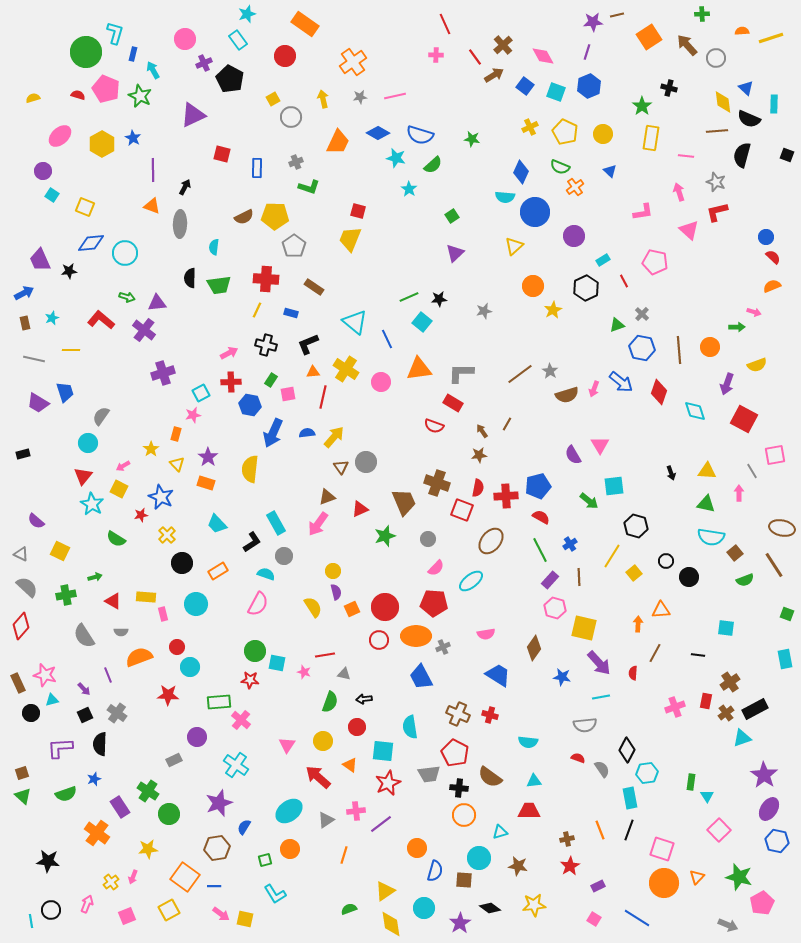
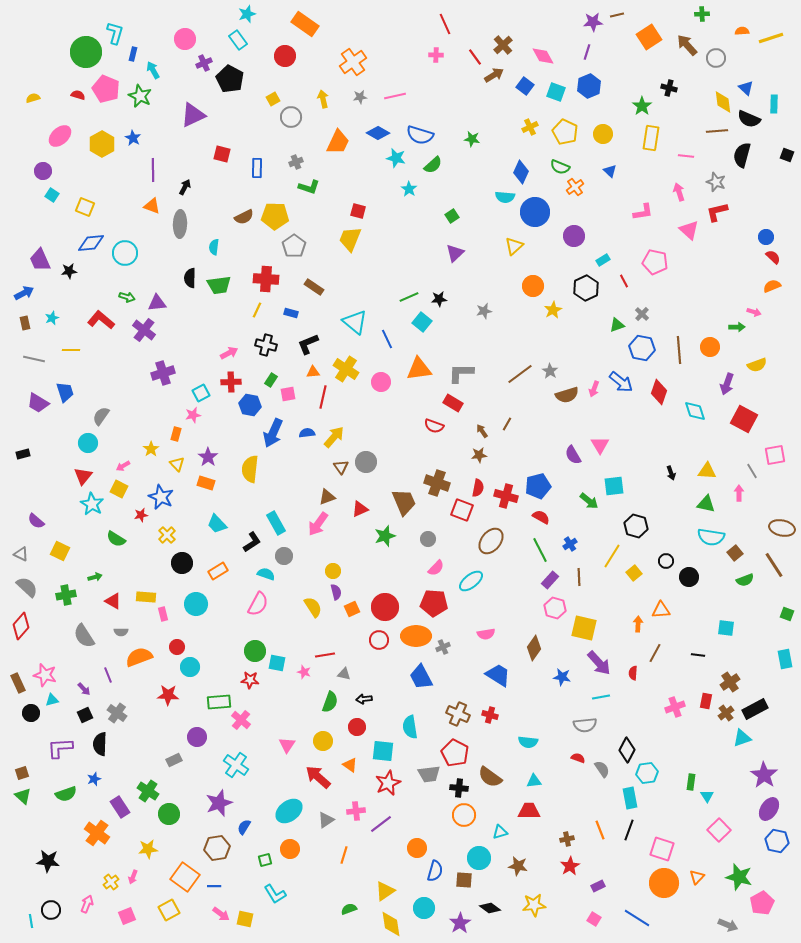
red cross at (506, 496): rotated 20 degrees clockwise
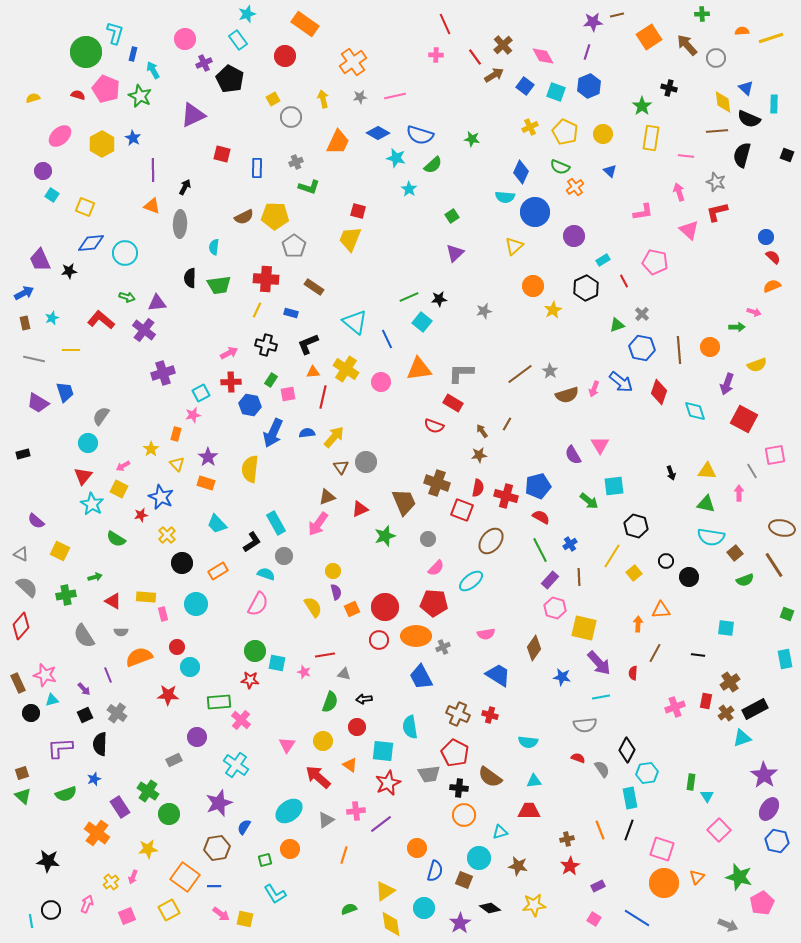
brown square at (464, 880): rotated 18 degrees clockwise
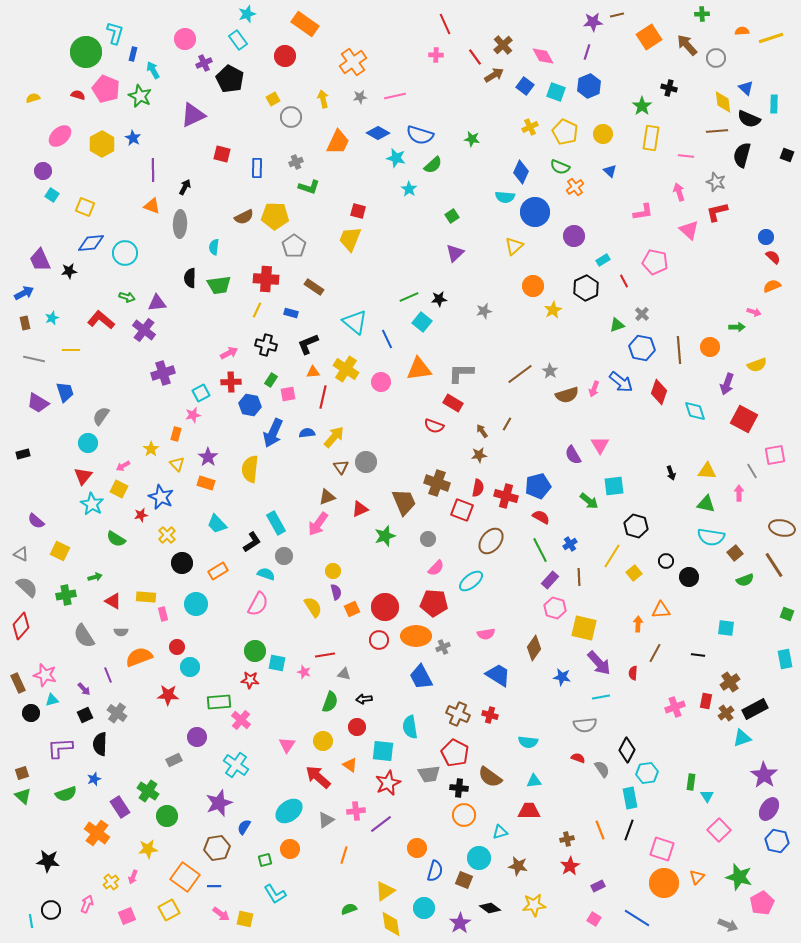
green circle at (169, 814): moved 2 px left, 2 px down
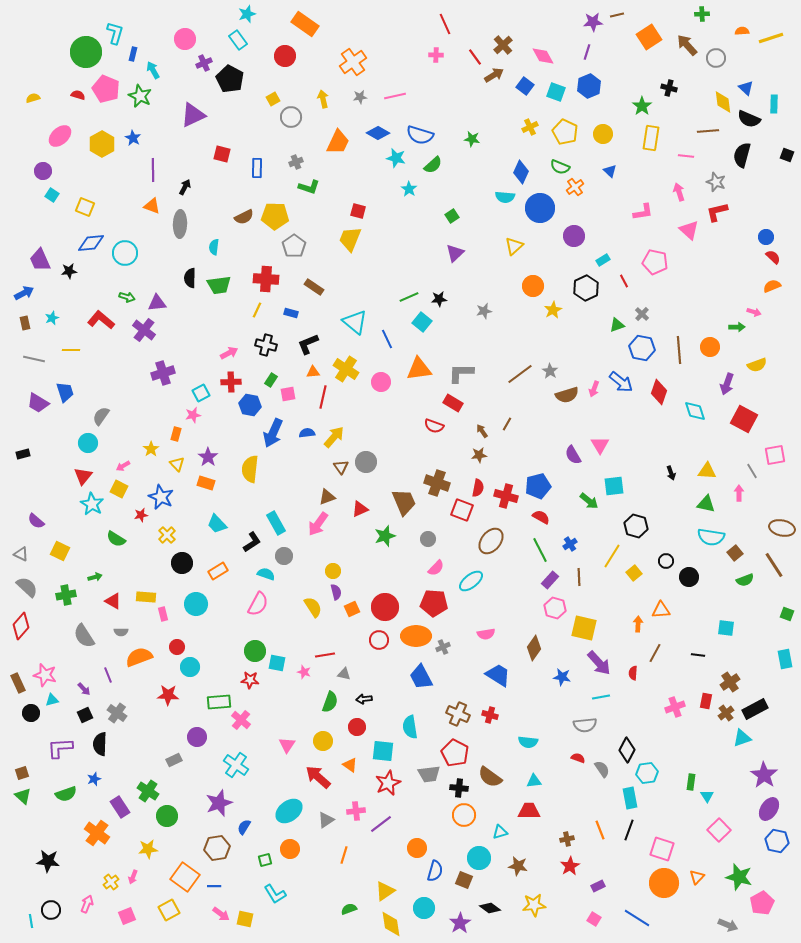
brown line at (717, 131): moved 9 px left
blue circle at (535, 212): moved 5 px right, 4 px up
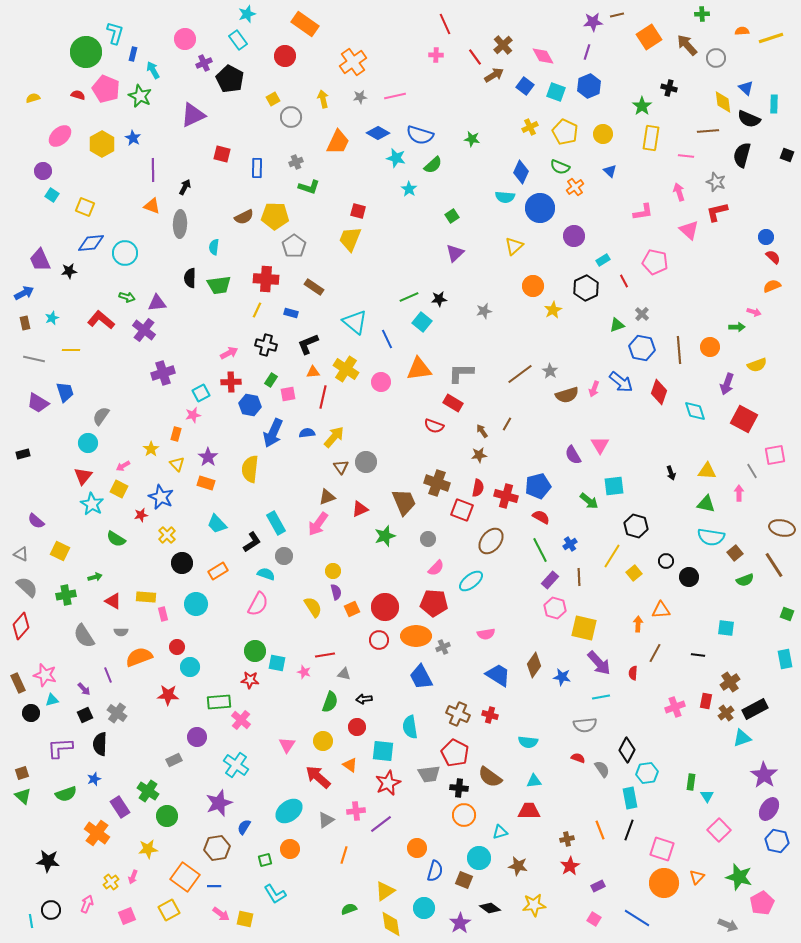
brown diamond at (534, 648): moved 17 px down
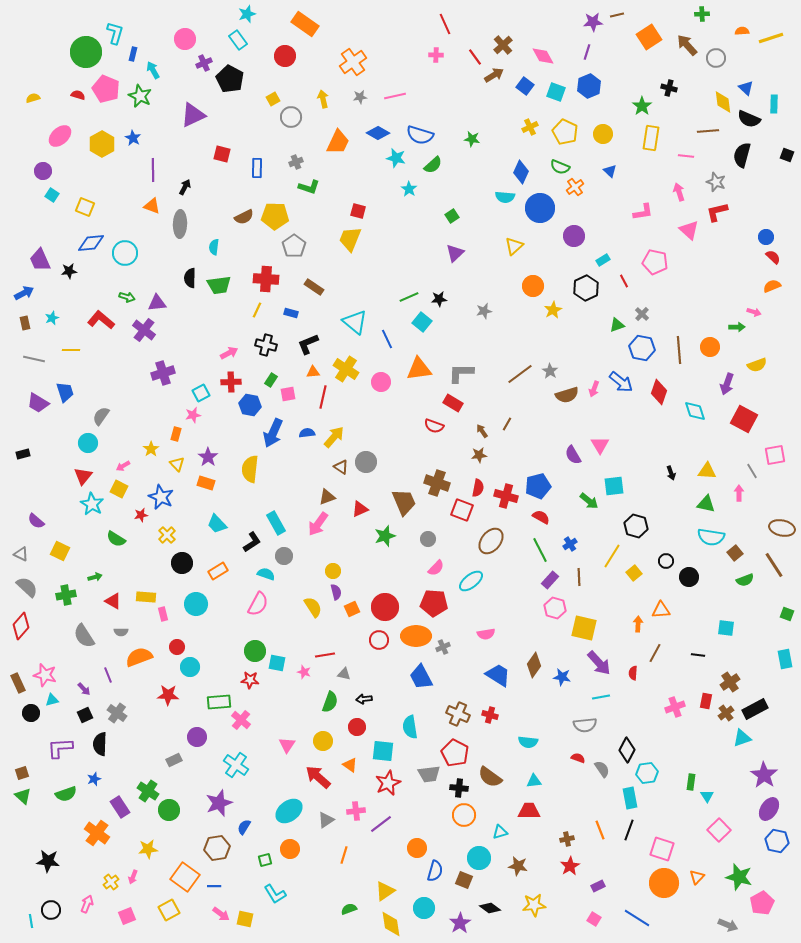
brown triangle at (341, 467): rotated 21 degrees counterclockwise
green circle at (167, 816): moved 2 px right, 6 px up
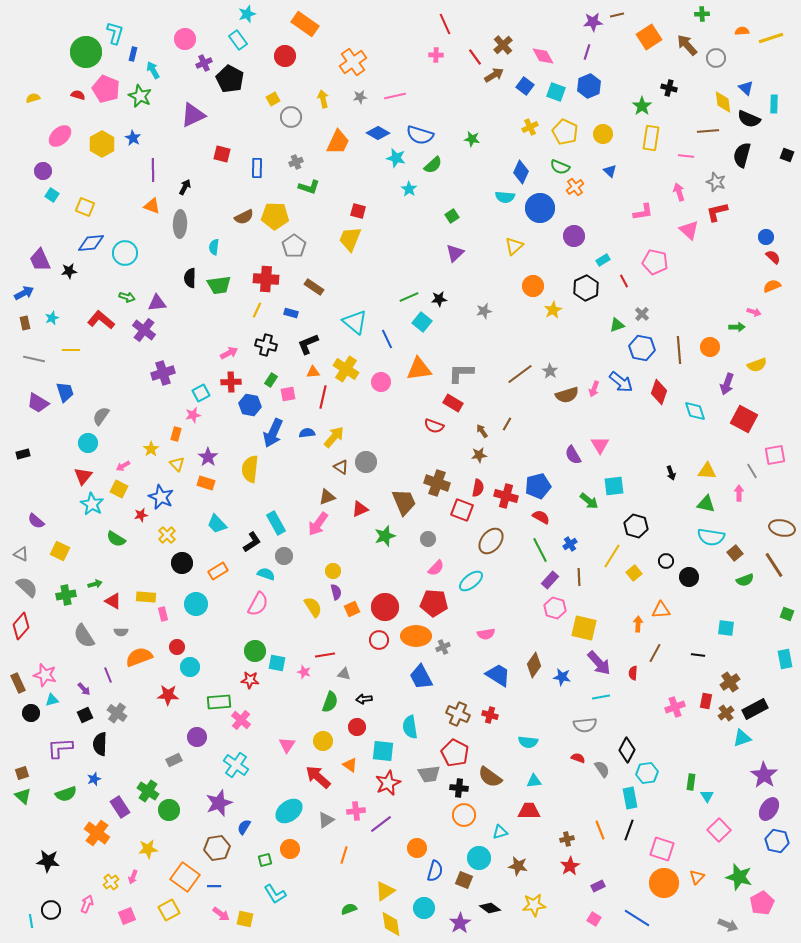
green arrow at (95, 577): moved 7 px down
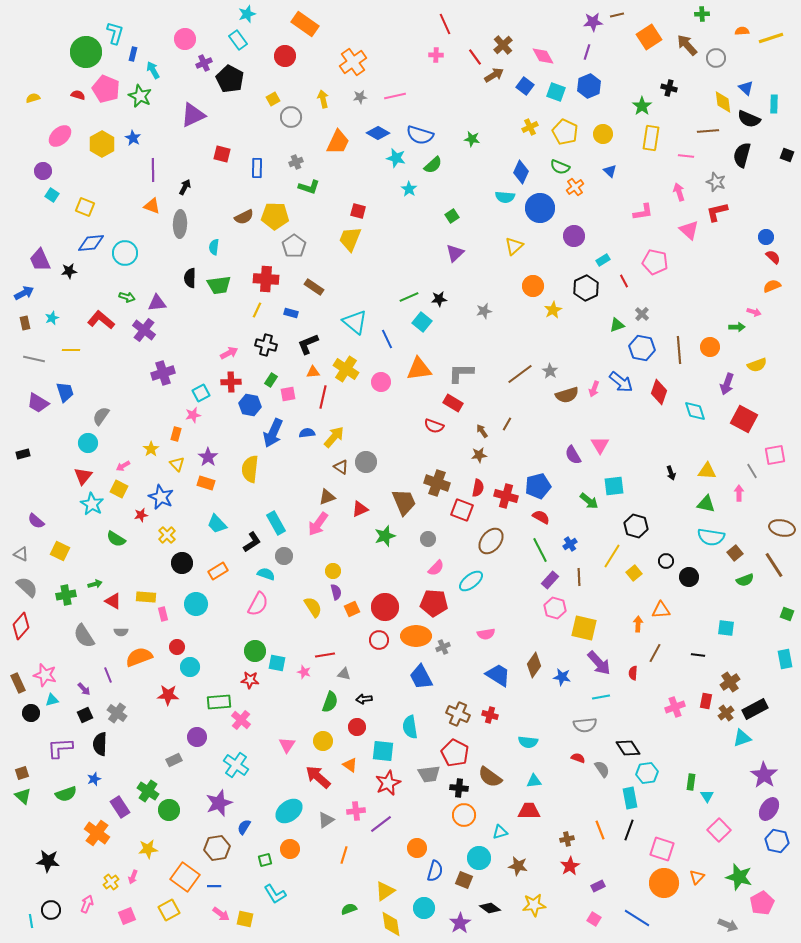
black diamond at (627, 750): moved 1 px right, 2 px up; rotated 60 degrees counterclockwise
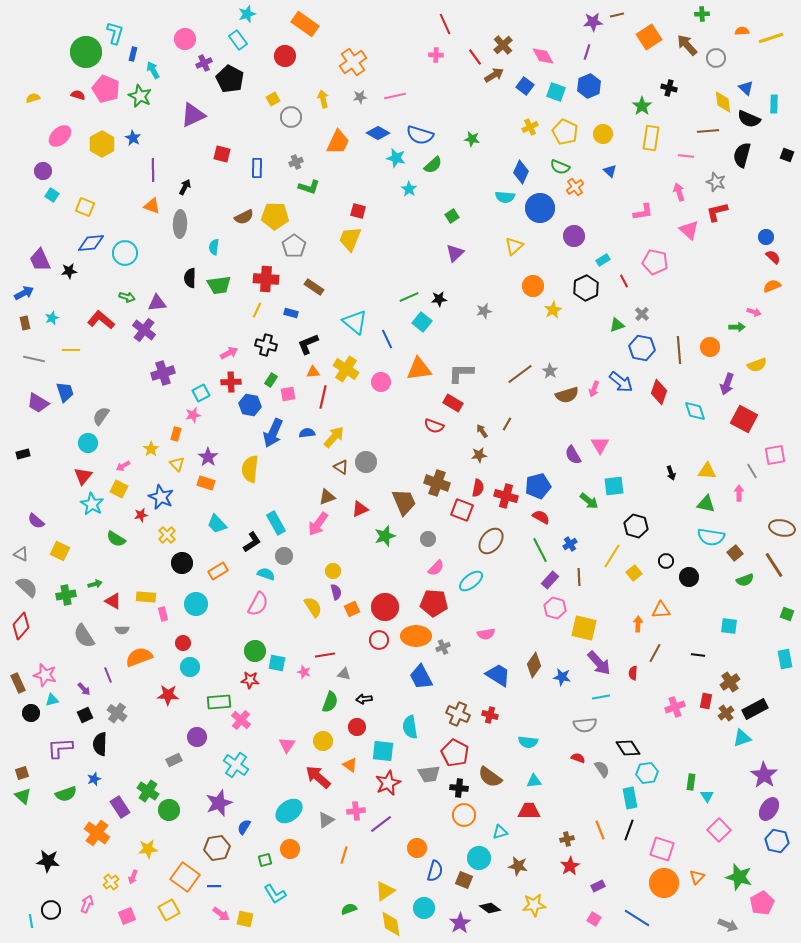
cyan square at (726, 628): moved 3 px right, 2 px up
gray semicircle at (121, 632): moved 1 px right, 2 px up
red circle at (177, 647): moved 6 px right, 4 px up
